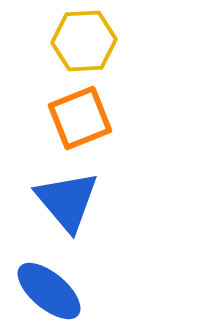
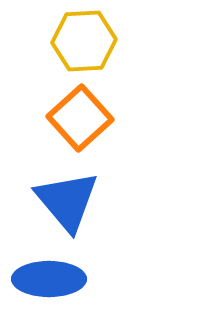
orange square: rotated 20 degrees counterclockwise
blue ellipse: moved 12 px up; rotated 40 degrees counterclockwise
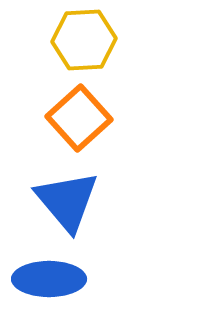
yellow hexagon: moved 1 px up
orange square: moved 1 px left
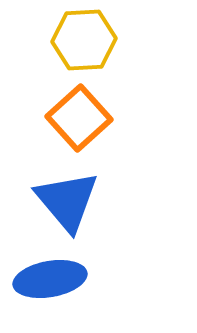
blue ellipse: moved 1 px right; rotated 10 degrees counterclockwise
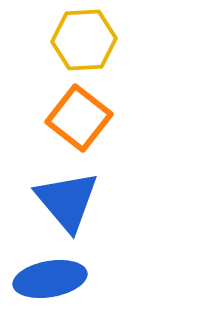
orange square: rotated 10 degrees counterclockwise
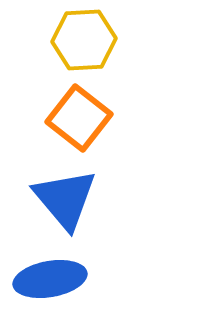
blue triangle: moved 2 px left, 2 px up
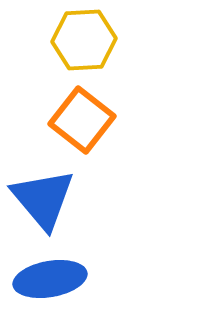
orange square: moved 3 px right, 2 px down
blue triangle: moved 22 px left
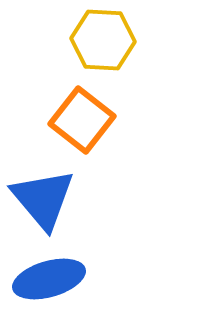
yellow hexagon: moved 19 px right; rotated 6 degrees clockwise
blue ellipse: moved 1 px left; rotated 6 degrees counterclockwise
